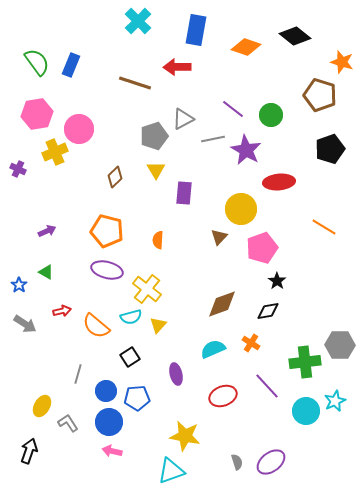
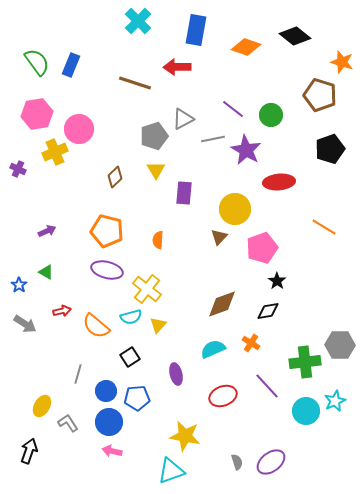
yellow circle at (241, 209): moved 6 px left
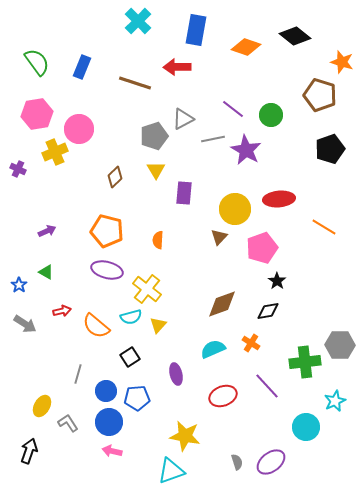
blue rectangle at (71, 65): moved 11 px right, 2 px down
red ellipse at (279, 182): moved 17 px down
cyan circle at (306, 411): moved 16 px down
